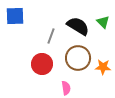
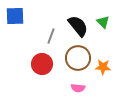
black semicircle: rotated 20 degrees clockwise
pink semicircle: moved 12 px right; rotated 104 degrees clockwise
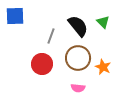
orange star: rotated 21 degrees clockwise
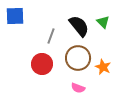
black semicircle: moved 1 px right
pink semicircle: rotated 16 degrees clockwise
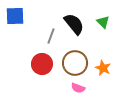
black semicircle: moved 5 px left, 2 px up
brown circle: moved 3 px left, 5 px down
orange star: moved 1 px down
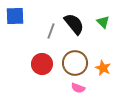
gray line: moved 5 px up
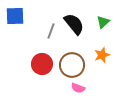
green triangle: rotated 32 degrees clockwise
brown circle: moved 3 px left, 2 px down
orange star: moved 1 px left, 13 px up; rotated 28 degrees clockwise
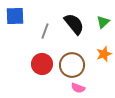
gray line: moved 6 px left
orange star: moved 2 px right, 1 px up
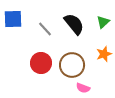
blue square: moved 2 px left, 3 px down
gray line: moved 2 px up; rotated 63 degrees counterclockwise
red circle: moved 1 px left, 1 px up
pink semicircle: moved 5 px right
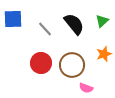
green triangle: moved 1 px left, 1 px up
pink semicircle: moved 3 px right
